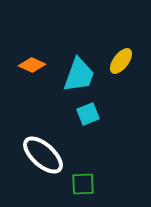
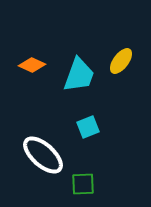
cyan square: moved 13 px down
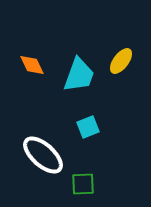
orange diamond: rotated 40 degrees clockwise
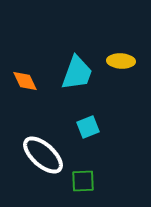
yellow ellipse: rotated 56 degrees clockwise
orange diamond: moved 7 px left, 16 px down
cyan trapezoid: moved 2 px left, 2 px up
green square: moved 3 px up
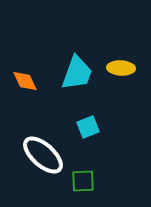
yellow ellipse: moved 7 px down
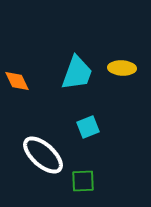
yellow ellipse: moved 1 px right
orange diamond: moved 8 px left
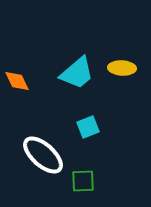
cyan trapezoid: rotated 30 degrees clockwise
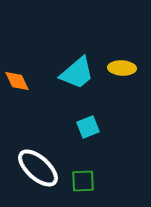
white ellipse: moved 5 px left, 13 px down
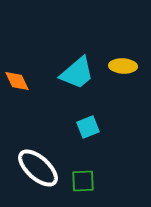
yellow ellipse: moved 1 px right, 2 px up
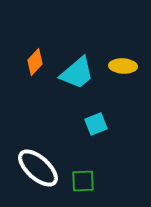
orange diamond: moved 18 px right, 19 px up; rotated 68 degrees clockwise
cyan square: moved 8 px right, 3 px up
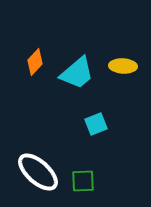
white ellipse: moved 4 px down
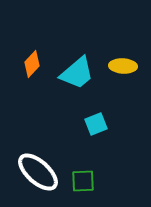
orange diamond: moved 3 px left, 2 px down
